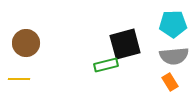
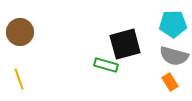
brown circle: moved 6 px left, 11 px up
gray semicircle: rotated 20 degrees clockwise
green rectangle: rotated 30 degrees clockwise
yellow line: rotated 70 degrees clockwise
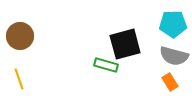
brown circle: moved 4 px down
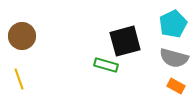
cyan pentagon: rotated 24 degrees counterclockwise
brown circle: moved 2 px right
black square: moved 3 px up
gray semicircle: moved 2 px down
orange rectangle: moved 6 px right, 4 px down; rotated 30 degrees counterclockwise
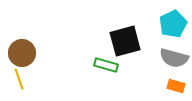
brown circle: moved 17 px down
orange rectangle: rotated 12 degrees counterclockwise
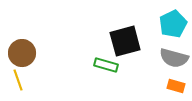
yellow line: moved 1 px left, 1 px down
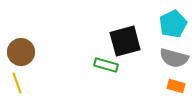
brown circle: moved 1 px left, 1 px up
yellow line: moved 1 px left, 3 px down
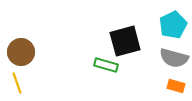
cyan pentagon: moved 1 px down
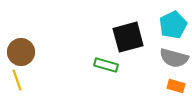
black square: moved 3 px right, 4 px up
yellow line: moved 3 px up
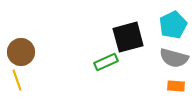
green rectangle: moved 3 px up; rotated 40 degrees counterclockwise
orange rectangle: rotated 12 degrees counterclockwise
